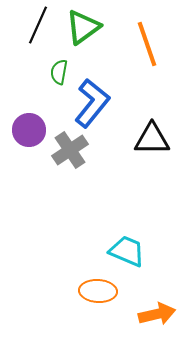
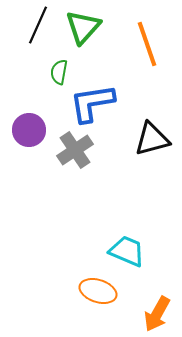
green triangle: rotated 12 degrees counterclockwise
blue L-shape: rotated 138 degrees counterclockwise
black triangle: rotated 15 degrees counterclockwise
gray cross: moved 5 px right
orange ellipse: rotated 15 degrees clockwise
orange arrow: rotated 132 degrees clockwise
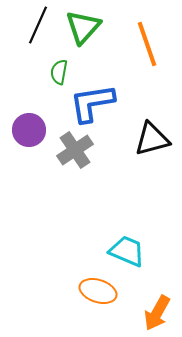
orange arrow: moved 1 px up
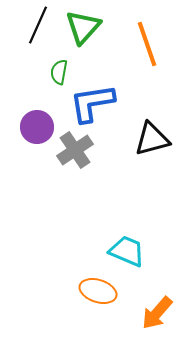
purple circle: moved 8 px right, 3 px up
orange arrow: rotated 12 degrees clockwise
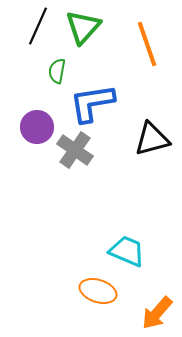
black line: moved 1 px down
green semicircle: moved 2 px left, 1 px up
gray cross: rotated 21 degrees counterclockwise
